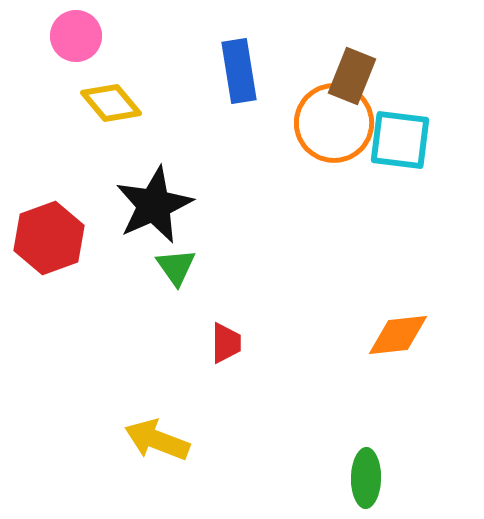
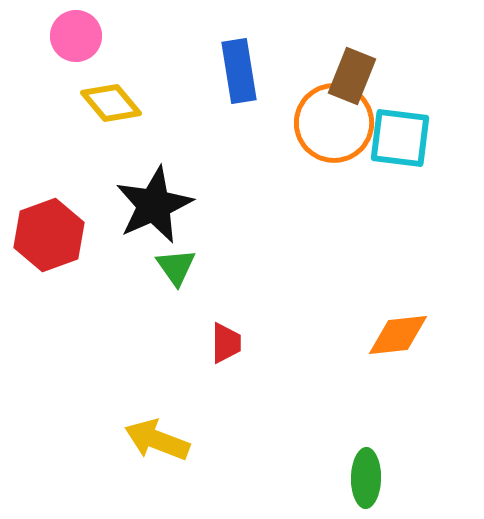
cyan square: moved 2 px up
red hexagon: moved 3 px up
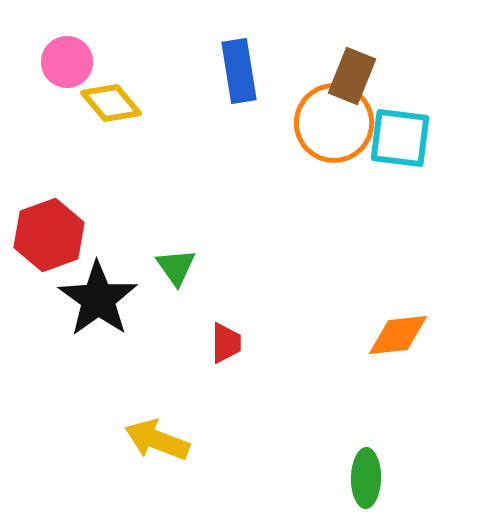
pink circle: moved 9 px left, 26 px down
black star: moved 56 px left, 94 px down; rotated 12 degrees counterclockwise
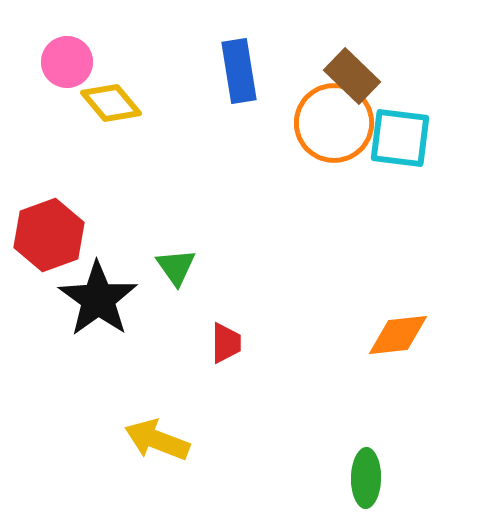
brown rectangle: rotated 68 degrees counterclockwise
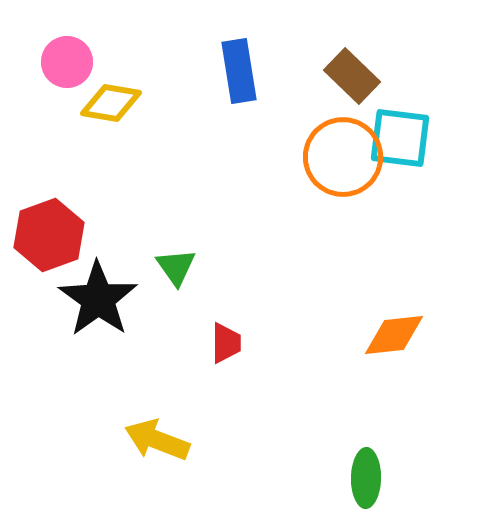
yellow diamond: rotated 40 degrees counterclockwise
orange circle: moved 9 px right, 34 px down
orange diamond: moved 4 px left
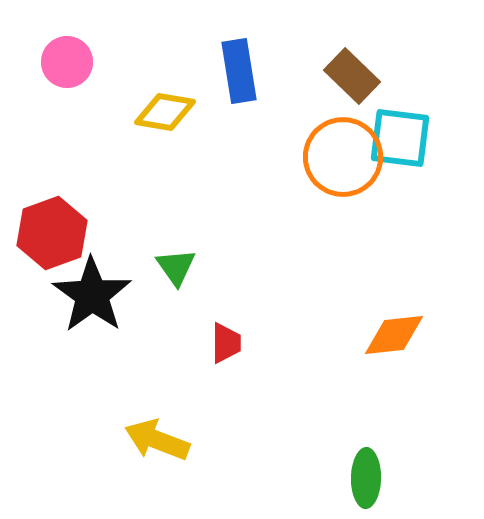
yellow diamond: moved 54 px right, 9 px down
red hexagon: moved 3 px right, 2 px up
black star: moved 6 px left, 4 px up
